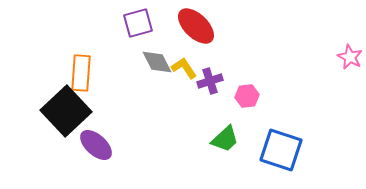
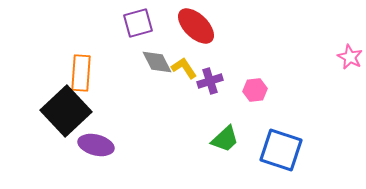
pink hexagon: moved 8 px right, 6 px up
purple ellipse: rotated 28 degrees counterclockwise
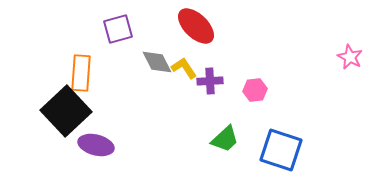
purple square: moved 20 px left, 6 px down
purple cross: rotated 15 degrees clockwise
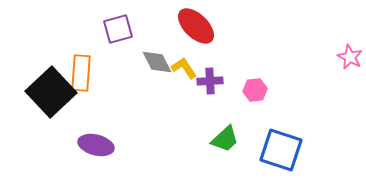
black square: moved 15 px left, 19 px up
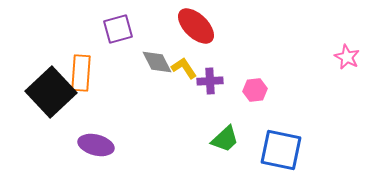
pink star: moved 3 px left
blue square: rotated 6 degrees counterclockwise
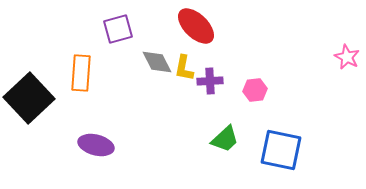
yellow L-shape: rotated 136 degrees counterclockwise
black square: moved 22 px left, 6 px down
